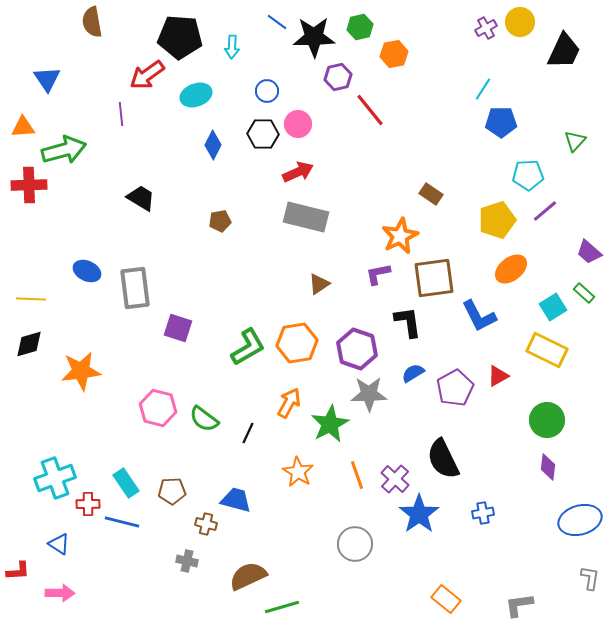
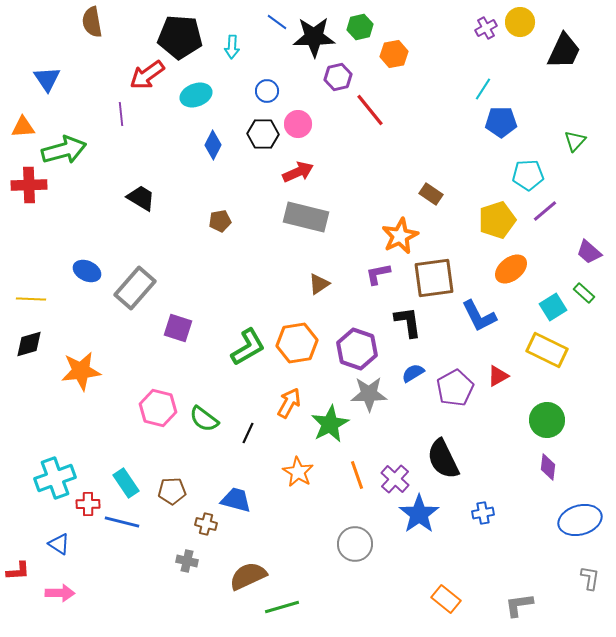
gray rectangle at (135, 288): rotated 48 degrees clockwise
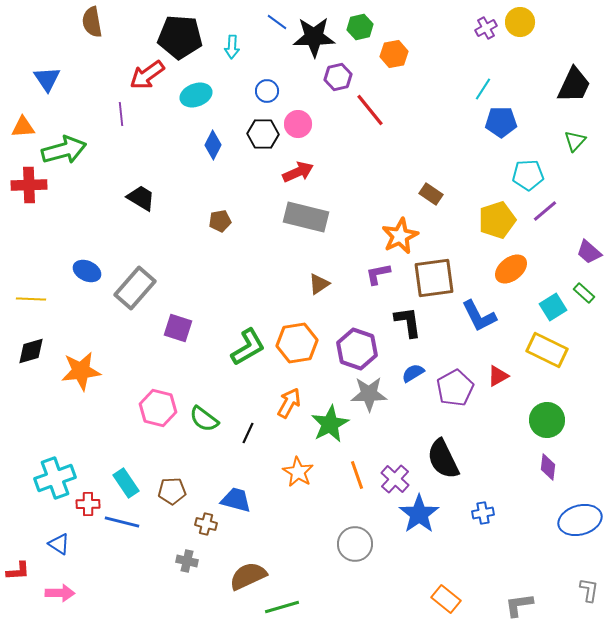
black trapezoid at (564, 51): moved 10 px right, 34 px down
black diamond at (29, 344): moved 2 px right, 7 px down
gray L-shape at (590, 578): moved 1 px left, 12 px down
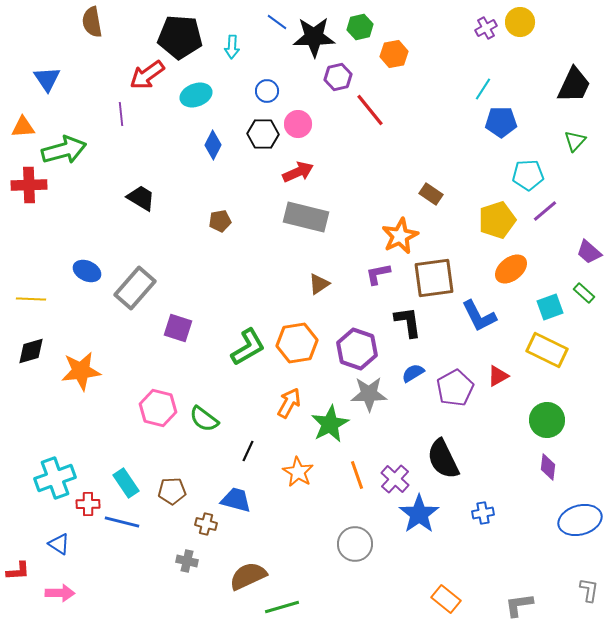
cyan square at (553, 307): moved 3 px left; rotated 12 degrees clockwise
black line at (248, 433): moved 18 px down
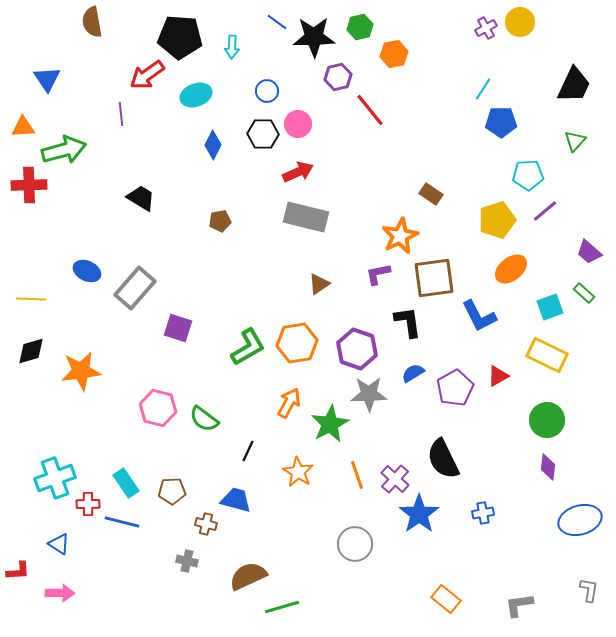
yellow rectangle at (547, 350): moved 5 px down
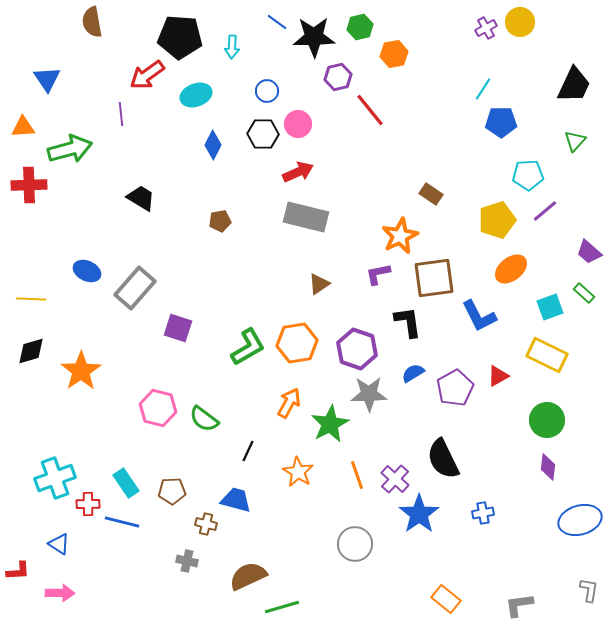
green arrow at (64, 150): moved 6 px right, 1 px up
orange star at (81, 371): rotated 27 degrees counterclockwise
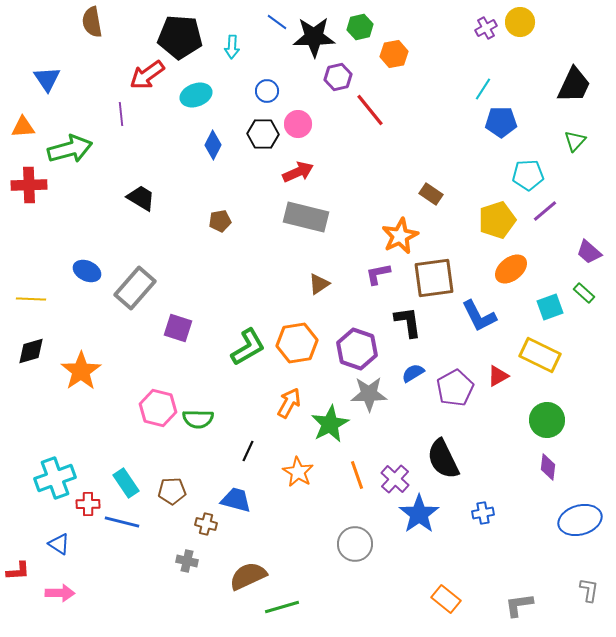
yellow rectangle at (547, 355): moved 7 px left
green semicircle at (204, 419): moved 6 px left; rotated 36 degrees counterclockwise
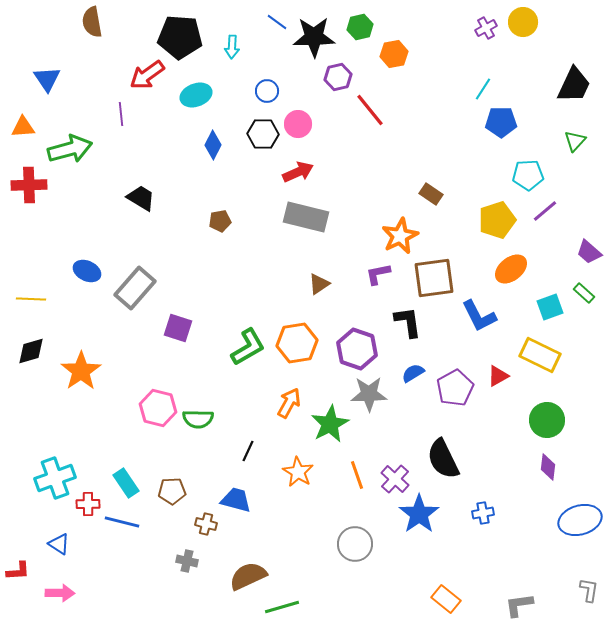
yellow circle at (520, 22): moved 3 px right
